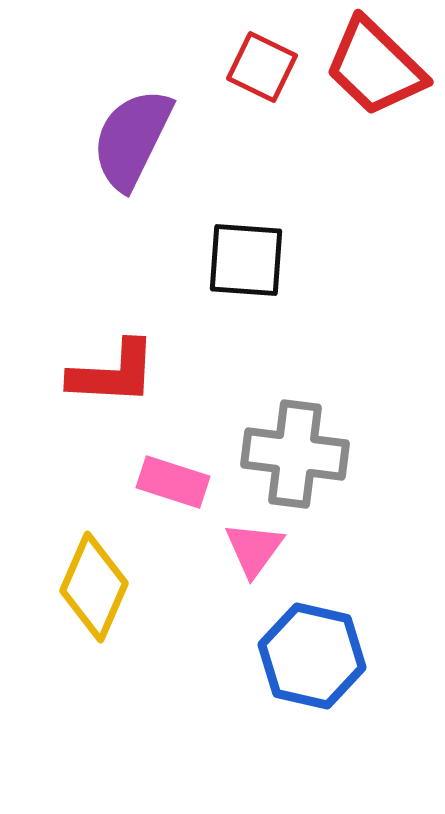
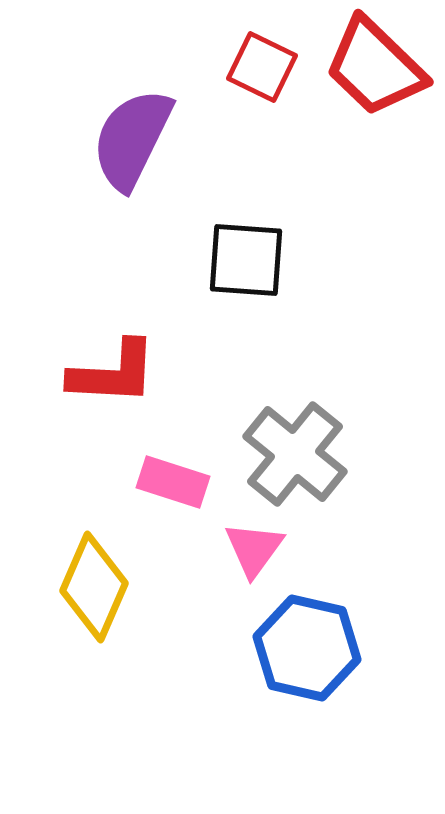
gray cross: rotated 32 degrees clockwise
blue hexagon: moved 5 px left, 8 px up
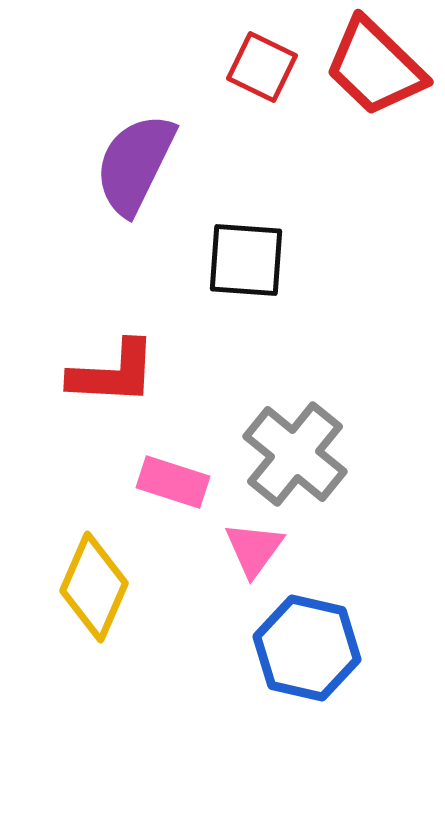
purple semicircle: moved 3 px right, 25 px down
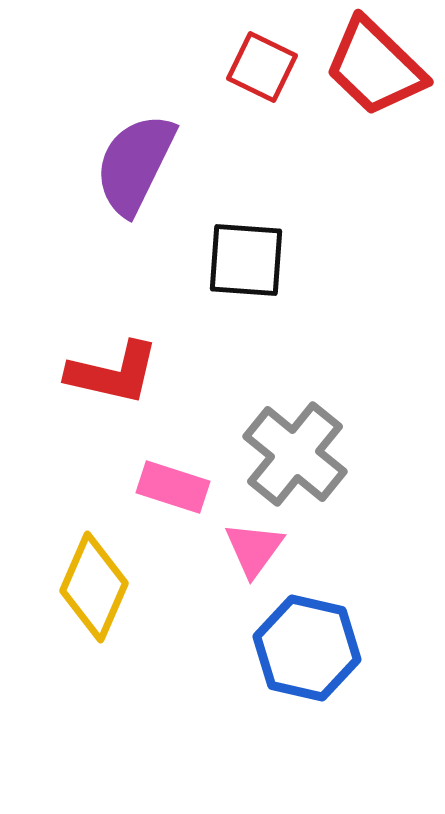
red L-shape: rotated 10 degrees clockwise
pink rectangle: moved 5 px down
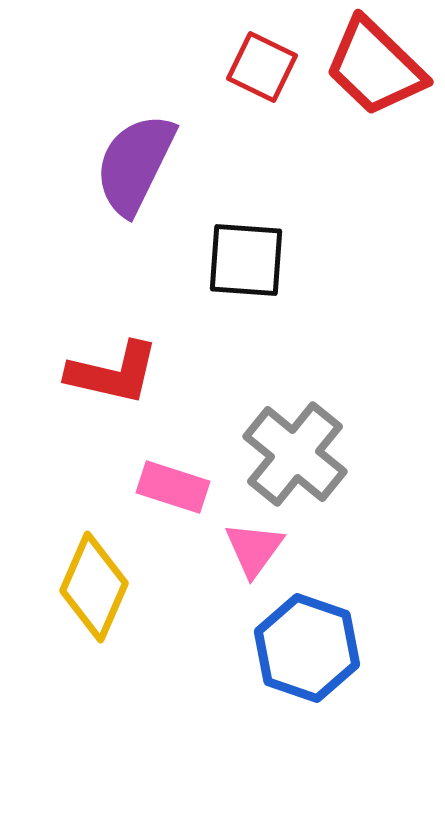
blue hexagon: rotated 6 degrees clockwise
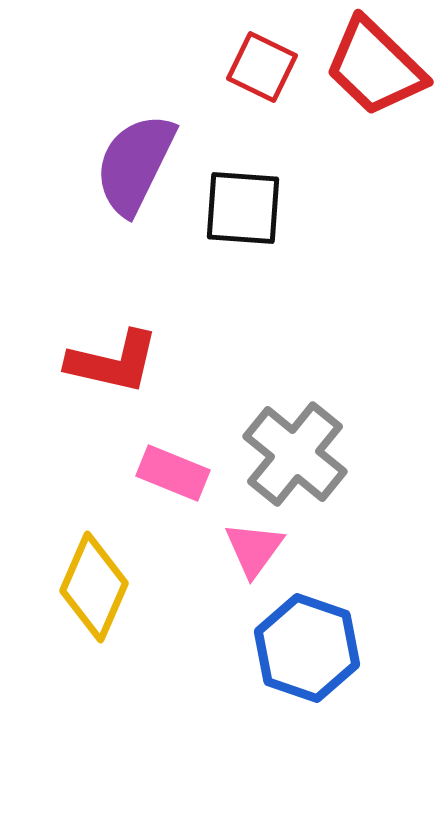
black square: moved 3 px left, 52 px up
red L-shape: moved 11 px up
pink rectangle: moved 14 px up; rotated 4 degrees clockwise
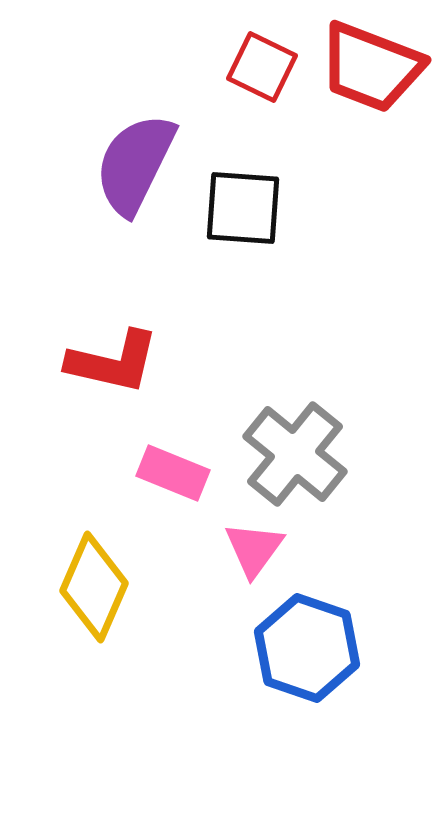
red trapezoid: moved 4 px left; rotated 23 degrees counterclockwise
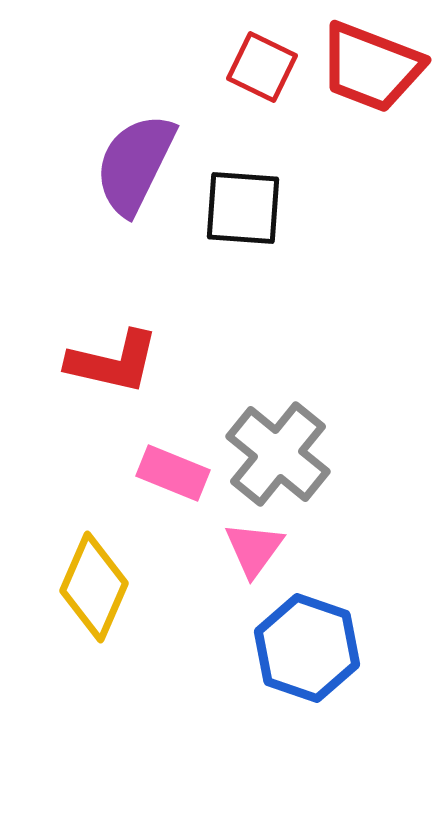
gray cross: moved 17 px left
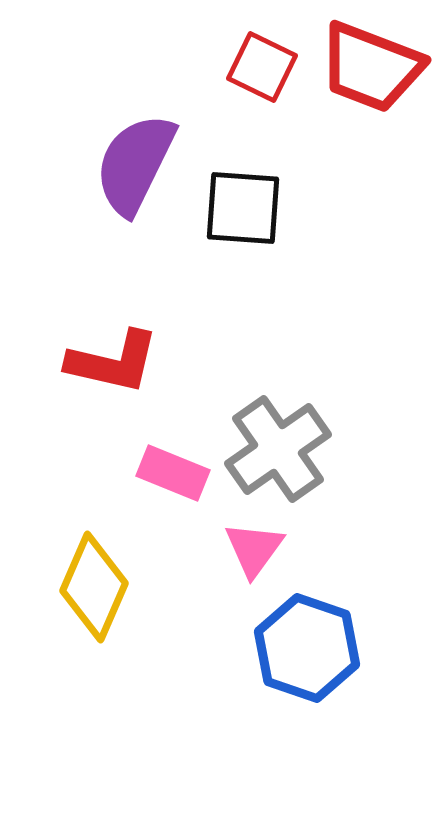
gray cross: moved 5 px up; rotated 16 degrees clockwise
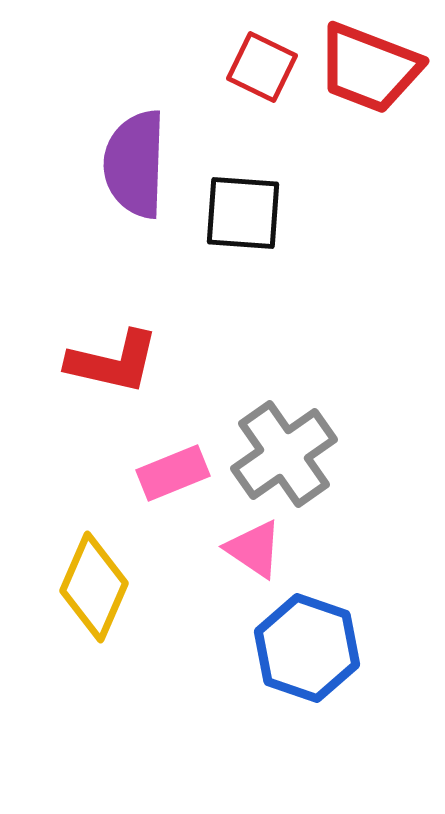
red trapezoid: moved 2 px left, 1 px down
purple semicircle: rotated 24 degrees counterclockwise
black square: moved 5 px down
gray cross: moved 6 px right, 5 px down
pink rectangle: rotated 44 degrees counterclockwise
pink triangle: rotated 32 degrees counterclockwise
